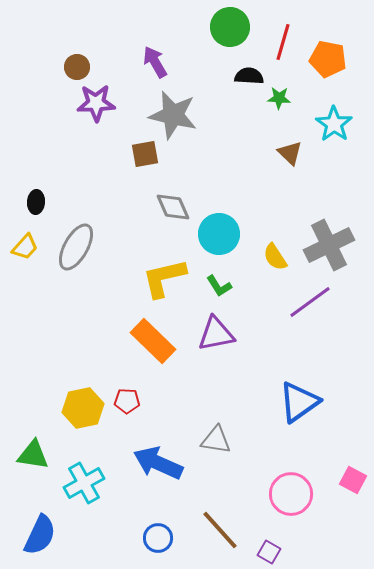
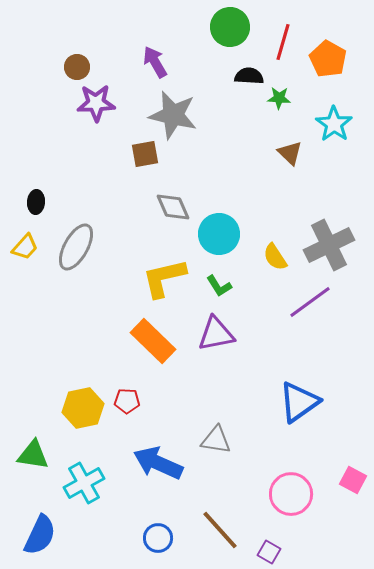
orange pentagon: rotated 18 degrees clockwise
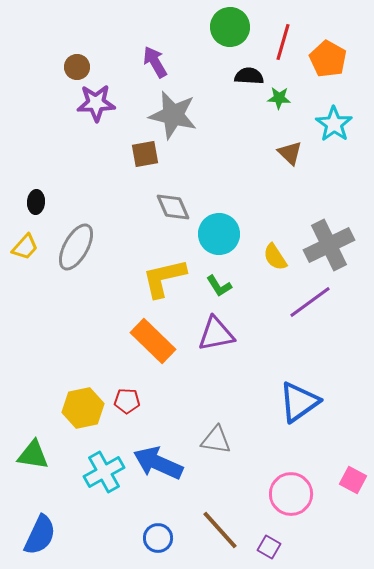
cyan cross: moved 20 px right, 11 px up
purple square: moved 5 px up
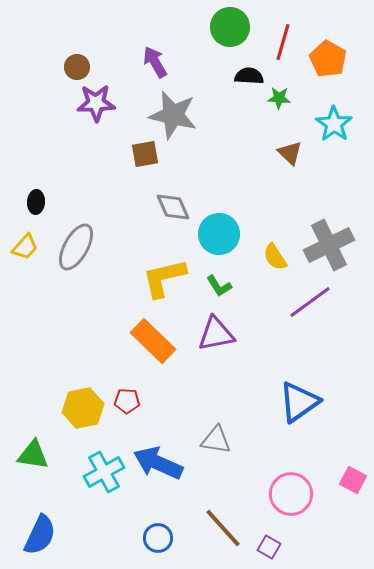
brown line: moved 3 px right, 2 px up
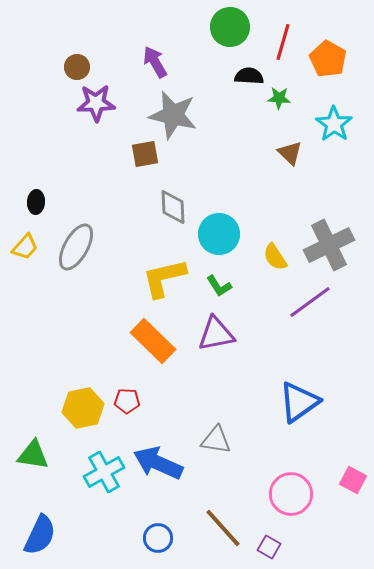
gray diamond: rotated 21 degrees clockwise
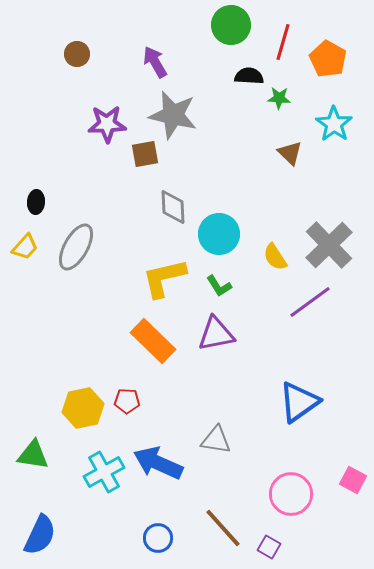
green circle: moved 1 px right, 2 px up
brown circle: moved 13 px up
purple star: moved 11 px right, 21 px down
gray cross: rotated 18 degrees counterclockwise
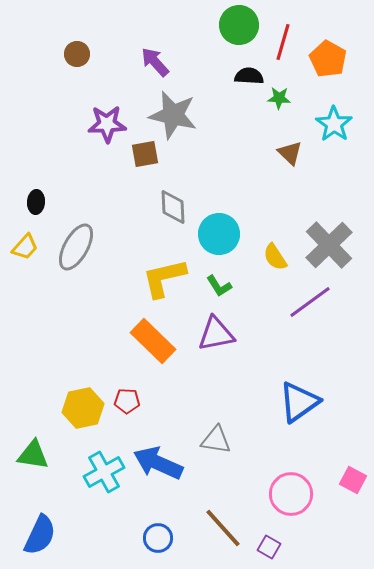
green circle: moved 8 px right
purple arrow: rotated 12 degrees counterclockwise
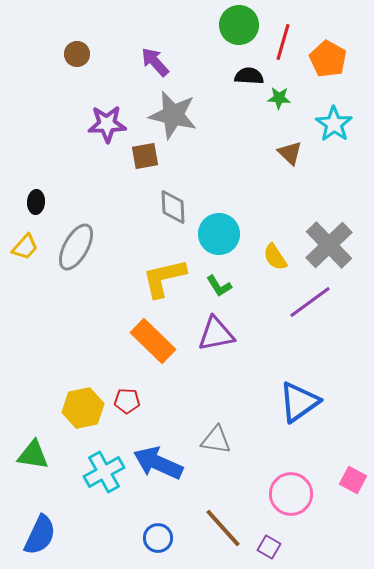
brown square: moved 2 px down
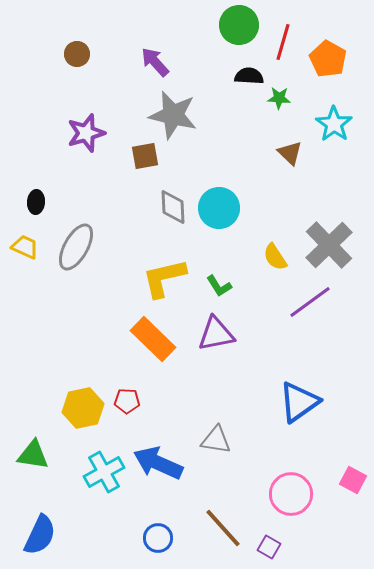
purple star: moved 21 px left, 9 px down; rotated 15 degrees counterclockwise
cyan circle: moved 26 px up
yellow trapezoid: rotated 108 degrees counterclockwise
orange rectangle: moved 2 px up
